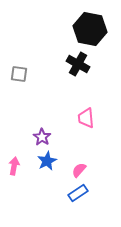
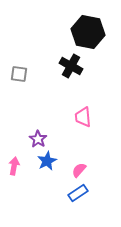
black hexagon: moved 2 px left, 3 px down
black cross: moved 7 px left, 2 px down
pink trapezoid: moved 3 px left, 1 px up
purple star: moved 4 px left, 2 px down
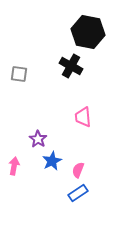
blue star: moved 5 px right
pink semicircle: moved 1 px left; rotated 21 degrees counterclockwise
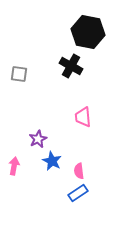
purple star: rotated 12 degrees clockwise
blue star: rotated 18 degrees counterclockwise
pink semicircle: moved 1 px right, 1 px down; rotated 28 degrees counterclockwise
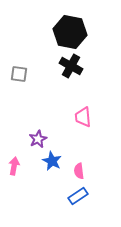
black hexagon: moved 18 px left
blue rectangle: moved 3 px down
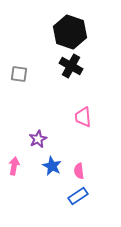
black hexagon: rotated 8 degrees clockwise
blue star: moved 5 px down
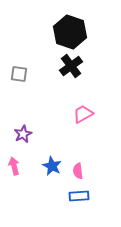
black cross: rotated 25 degrees clockwise
pink trapezoid: moved 3 px up; rotated 65 degrees clockwise
purple star: moved 15 px left, 5 px up
pink arrow: rotated 24 degrees counterclockwise
pink semicircle: moved 1 px left
blue rectangle: moved 1 px right; rotated 30 degrees clockwise
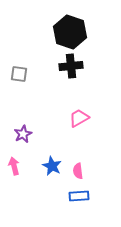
black cross: rotated 30 degrees clockwise
pink trapezoid: moved 4 px left, 4 px down
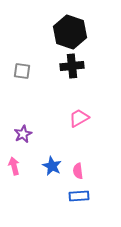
black cross: moved 1 px right
gray square: moved 3 px right, 3 px up
